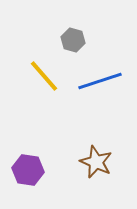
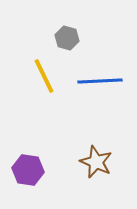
gray hexagon: moved 6 px left, 2 px up
yellow line: rotated 15 degrees clockwise
blue line: rotated 15 degrees clockwise
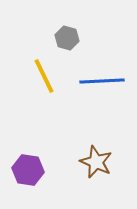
blue line: moved 2 px right
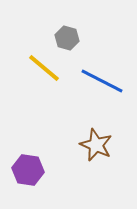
yellow line: moved 8 px up; rotated 24 degrees counterclockwise
blue line: rotated 30 degrees clockwise
brown star: moved 17 px up
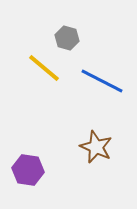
brown star: moved 2 px down
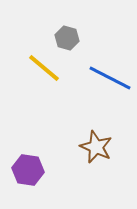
blue line: moved 8 px right, 3 px up
